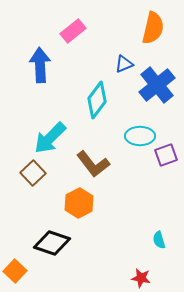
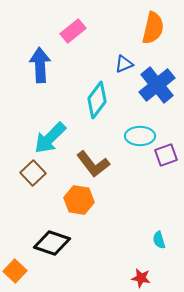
orange hexagon: moved 3 px up; rotated 24 degrees counterclockwise
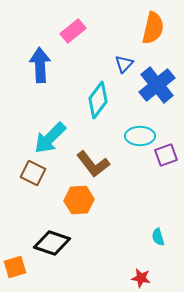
blue triangle: rotated 24 degrees counterclockwise
cyan diamond: moved 1 px right
brown square: rotated 20 degrees counterclockwise
orange hexagon: rotated 12 degrees counterclockwise
cyan semicircle: moved 1 px left, 3 px up
orange square: moved 4 px up; rotated 30 degrees clockwise
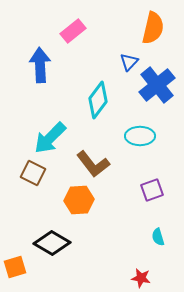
blue triangle: moved 5 px right, 2 px up
purple square: moved 14 px left, 35 px down
black diamond: rotated 12 degrees clockwise
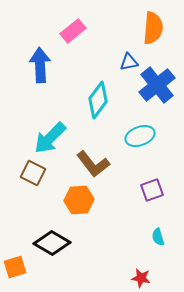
orange semicircle: rotated 8 degrees counterclockwise
blue triangle: rotated 36 degrees clockwise
cyan ellipse: rotated 20 degrees counterclockwise
